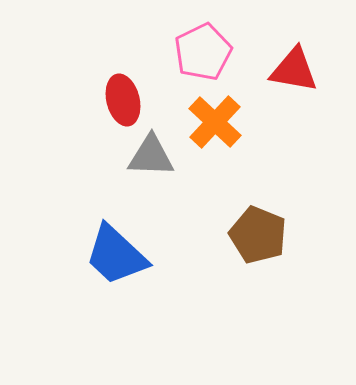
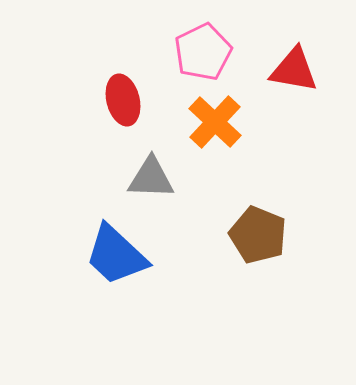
gray triangle: moved 22 px down
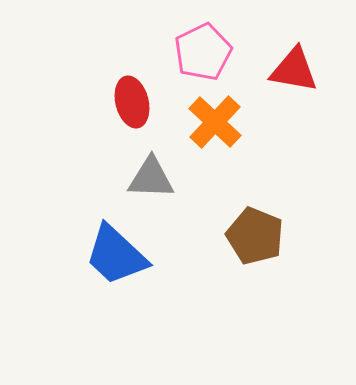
red ellipse: moved 9 px right, 2 px down
brown pentagon: moved 3 px left, 1 px down
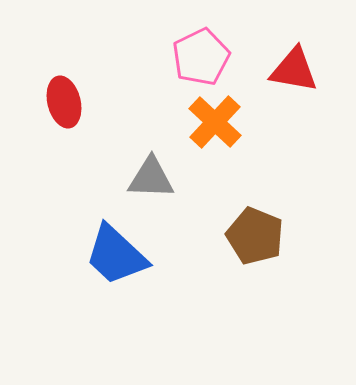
pink pentagon: moved 2 px left, 5 px down
red ellipse: moved 68 px left
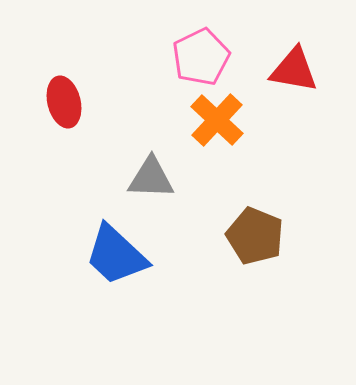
orange cross: moved 2 px right, 2 px up
